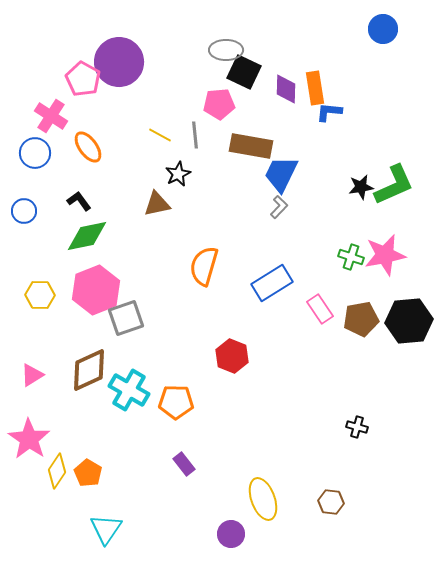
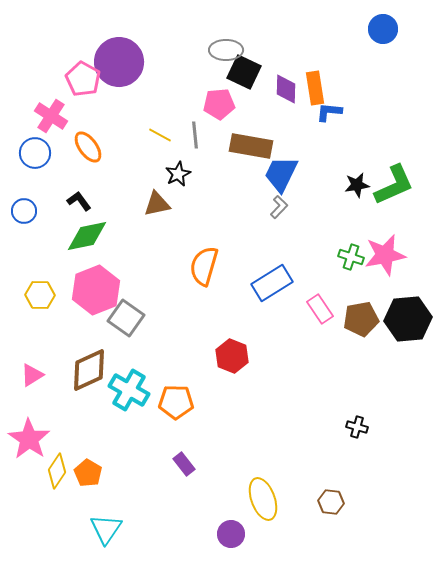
black star at (361, 187): moved 4 px left, 2 px up
gray square at (126, 318): rotated 36 degrees counterclockwise
black hexagon at (409, 321): moved 1 px left, 2 px up
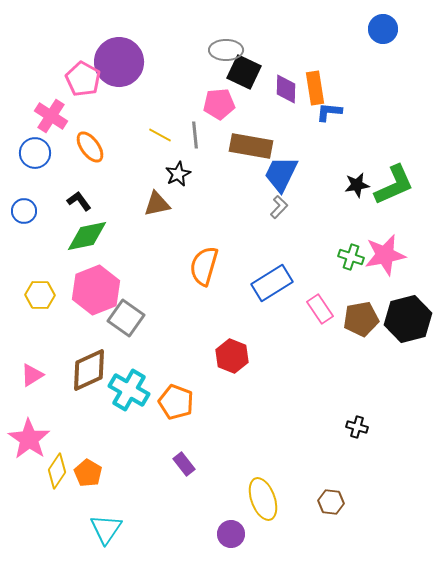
orange ellipse at (88, 147): moved 2 px right
black hexagon at (408, 319): rotated 9 degrees counterclockwise
orange pentagon at (176, 402): rotated 20 degrees clockwise
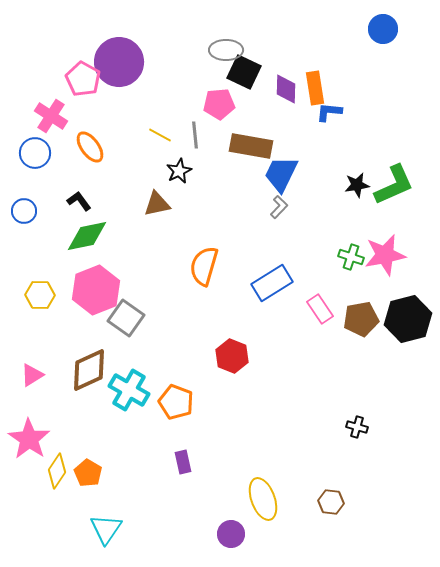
black star at (178, 174): moved 1 px right, 3 px up
purple rectangle at (184, 464): moved 1 px left, 2 px up; rotated 25 degrees clockwise
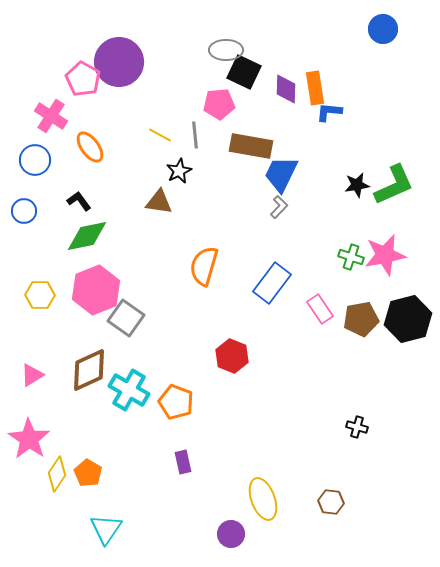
blue circle at (35, 153): moved 7 px down
brown triangle at (157, 204): moved 2 px right, 2 px up; rotated 20 degrees clockwise
blue rectangle at (272, 283): rotated 21 degrees counterclockwise
yellow diamond at (57, 471): moved 3 px down
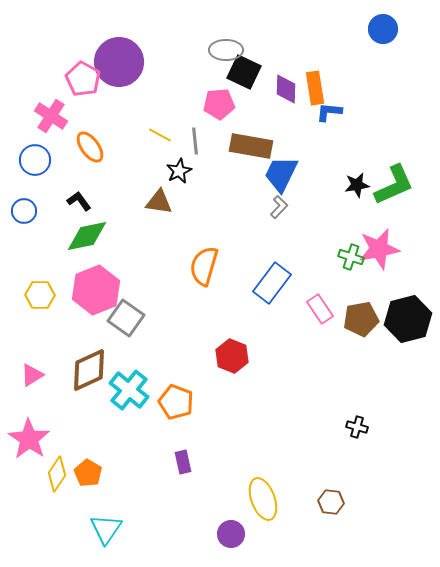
gray line at (195, 135): moved 6 px down
pink star at (385, 255): moved 6 px left, 6 px up
cyan cross at (129, 390): rotated 9 degrees clockwise
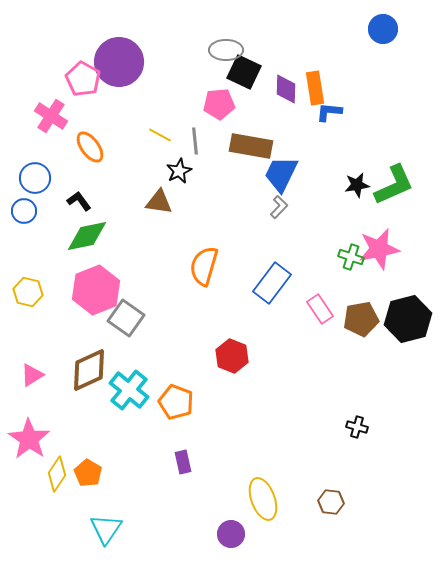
blue circle at (35, 160): moved 18 px down
yellow hexagon at (40, 295): moved 12 px left, 3 px up; rotated 12 degrees clockwise
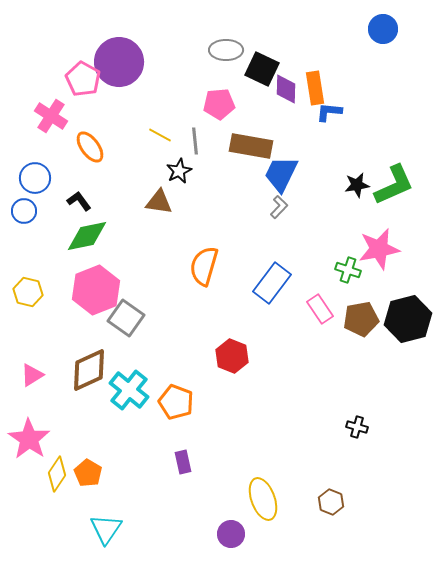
black square at (244, 72): moved 18 px right, 3 px up
green cross at (351, 257): moved 3 px left, 13 px down
brown hexagon at (331, 502): rotated 15 degrees clockwise
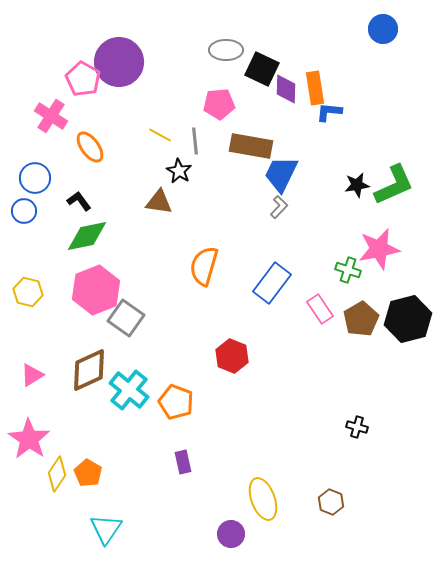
black star at (179, 171): rotated 15 degrees counterclockwise
brown pentagon at (361, 319): rotated 20 degrees counterclockwise
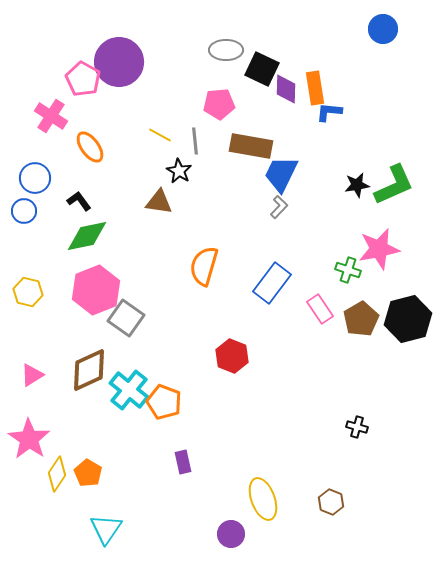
orange pentagon at (176, 402): moved 12 px left
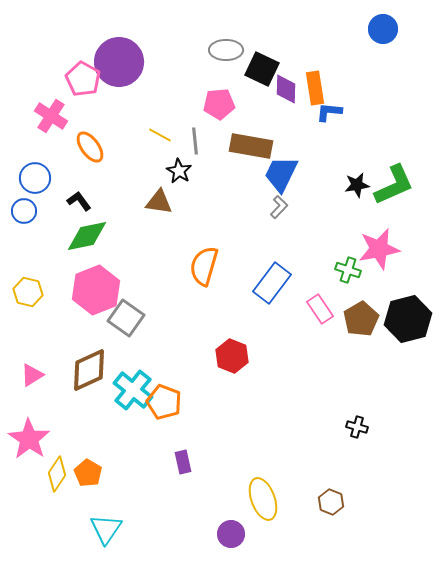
cyan cross at (129, 390): moved 4 px right
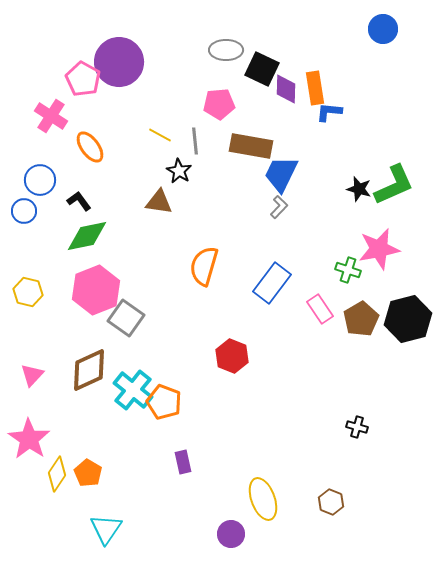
blue circle at (35, 178): moved 5 px right, 2 px down
black star at (357, 185): moved 2 px right, 4 px down; rotated 25 degrees clockwise
pink triangle at (32, 375): rotated 15 degrees counterclockwise
